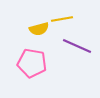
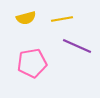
yellow semicircle: moved 13 px left, 11 px up
pink pentagon: rotated 20 degrees counterclockwise
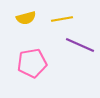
purple line: moved 3 px right, 1 px up
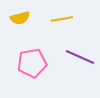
yellow semicircle: moved 6 px left
purple line: moved 12 px down
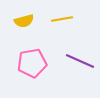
yellow semicircle: moved 4 px right, 3 px down
purple line: moved 4 px down
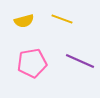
yellow line: rotated 30 degrees clockwise
